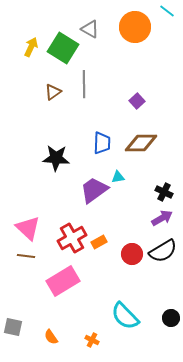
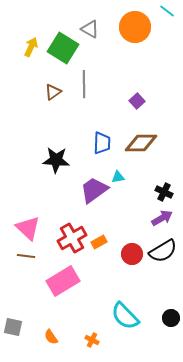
black star: moved 2 px down
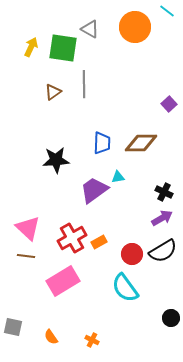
green square: rotated 24 degrees counterclockwise
purple square: moved 32 px right, 3 px down
black star: rotated 8 degrees counterclockwise
cyan semicircle: moved 28 px up; rotated 8 degrees clockwise
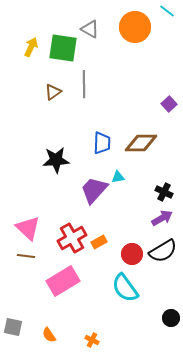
purple trapezoid: rotated 12 degrees counterclockwise
orange semicircle: moved 2 px left, 2 px up
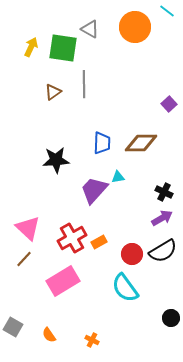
brown line: moved 2 px left, 3 px down; rotated 54 degrees counterclockwise
gray square: rotated 18 degrees clockwise
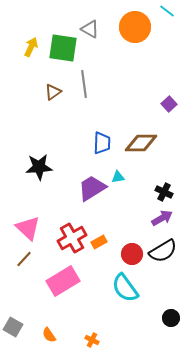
gray line: rotated 8 degrees counterclockwise
black star: moved 17 px left, 7 px down
purple trapezoid: moved 2 px left, 2 px up; rotated 16 degrees clockwise
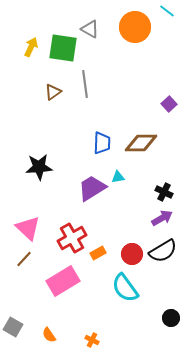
gray line: moved 1 px right
orange rectangle: moved 1 px left, 11 px down
